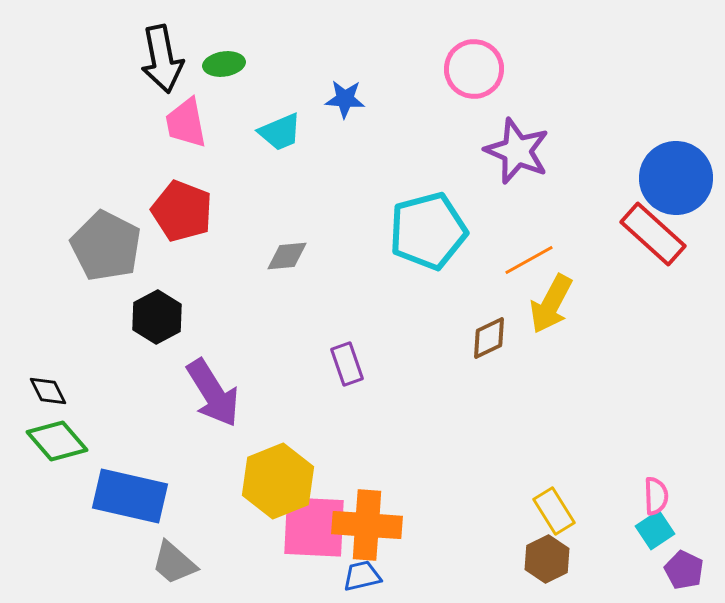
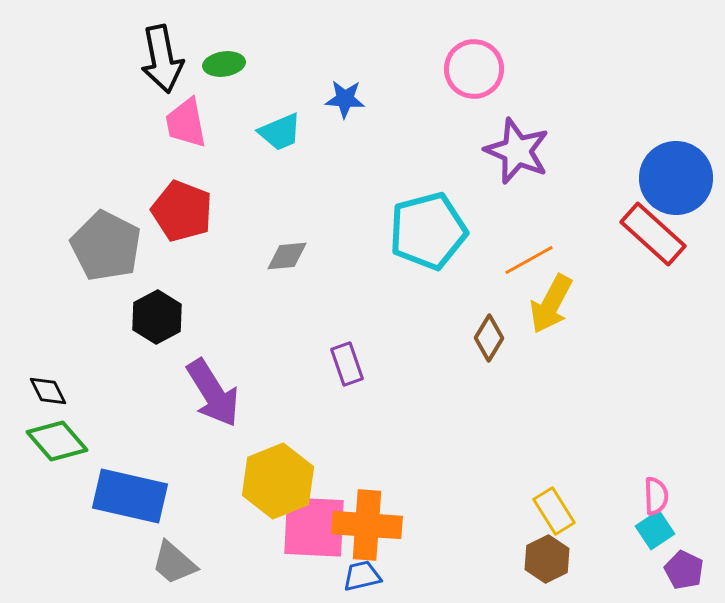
brown diamond: rotated 33 degrees counterclockwise
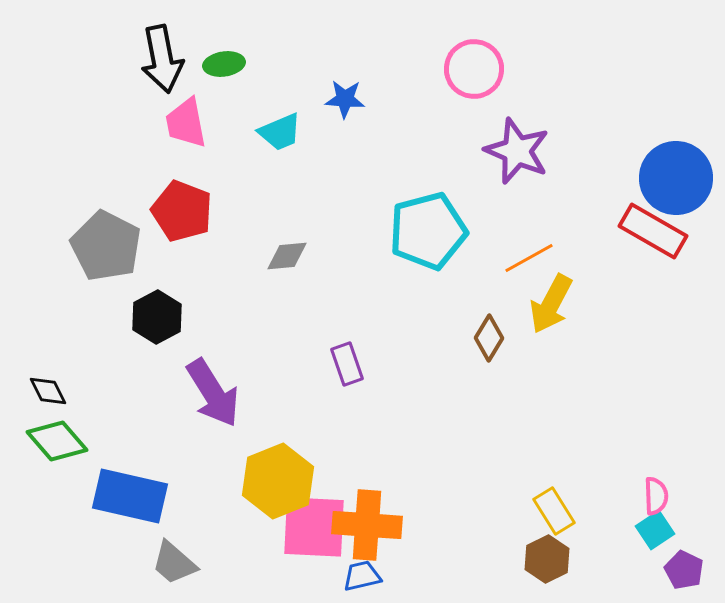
red rectangle: moved 3 px up; rotated 12 degrees counterclockwise
orange line: moved 2 px up
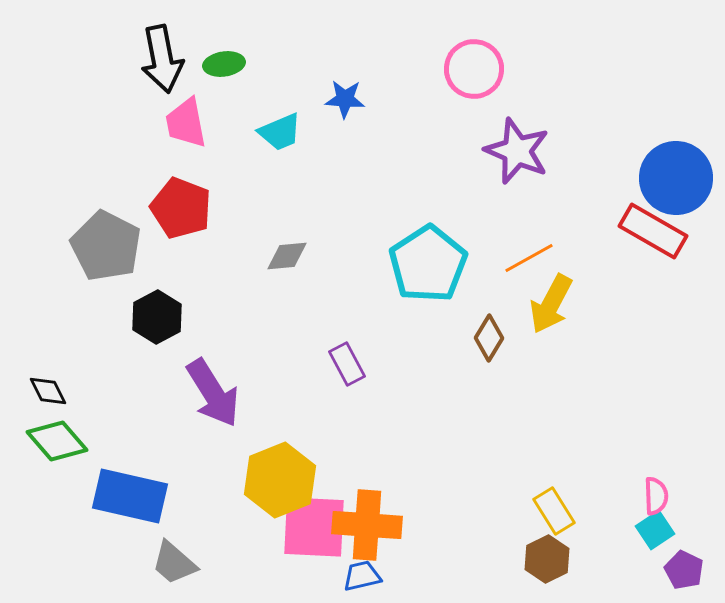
red pentagon: moved 1 px left, 3 px up
cyan pentagon: moved 33 px down; rotated 18 degrees counterclockwise
purple rectangle: rotated 9 degrees counterclockwise
yellow hexagon: moved 2 px right, 1 px up
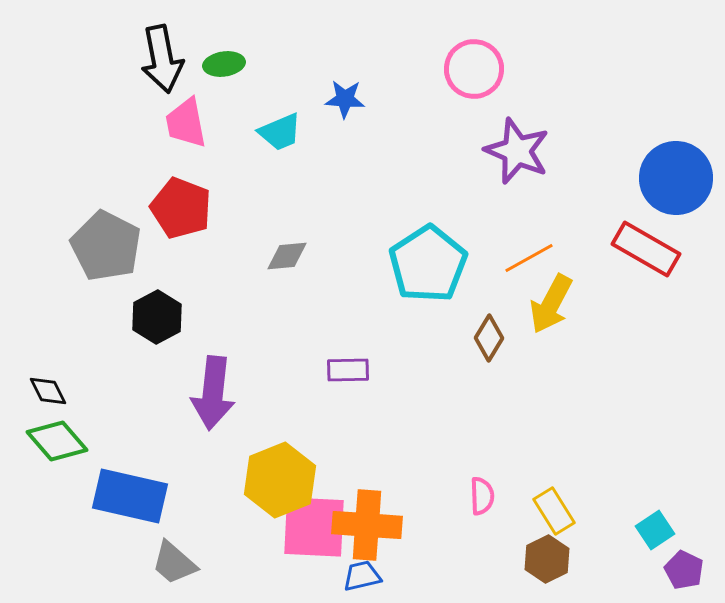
red rectangle: moved 7 px left, 18 px down
purple rectangle: moved 1 px right, 6 px down; rotated 63 degrees counterclockwise
purple arrow: rotated 38 degrees clockwise
pink semicircle: moved 174 px left
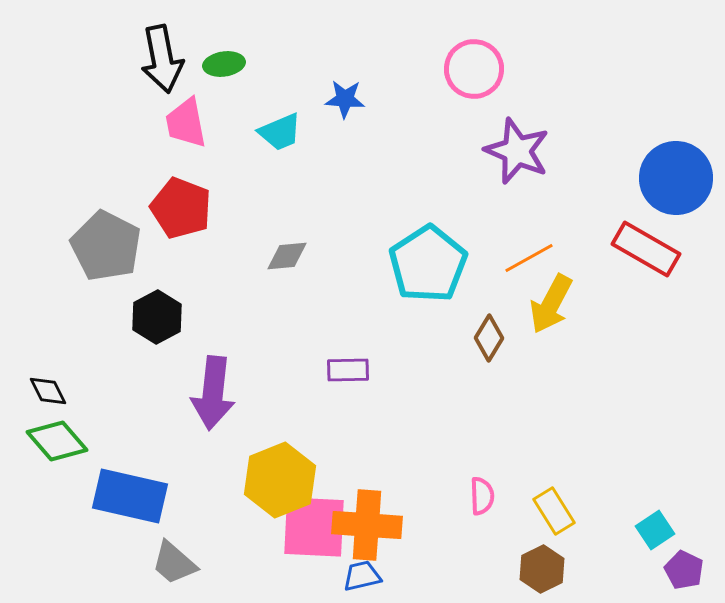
brown hexagon: moved 5 px left, 10 px down
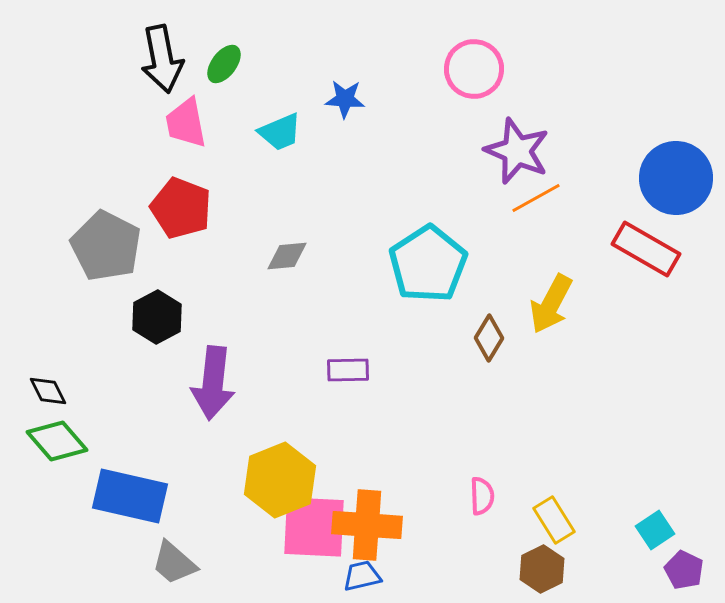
green ellipse: rotated 45 degrees counterclockwise
orange line: moved 7 px right, 60 px up
purple arrow: moved 10 px up
yellow rectangle: moved 9 px down
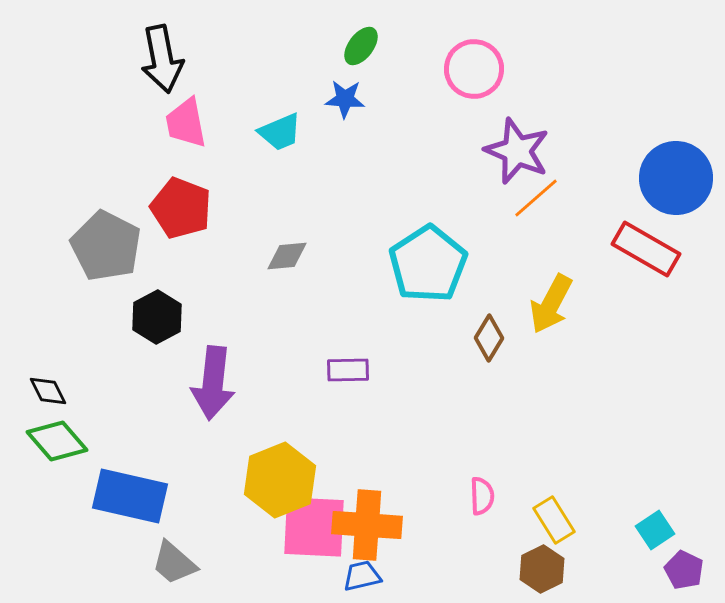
green ellipse: moved 137 px right, 18 px up
orange line: rotated 12 degrees counterclockwise
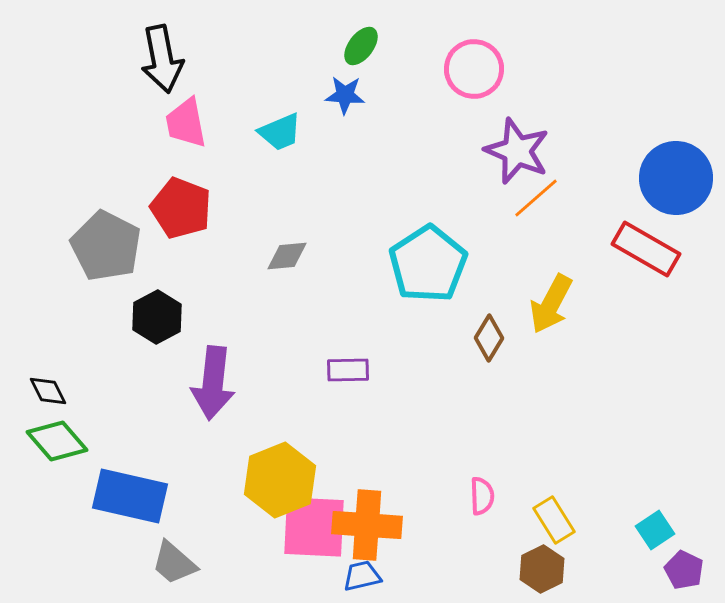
blue star: moved 4 px up
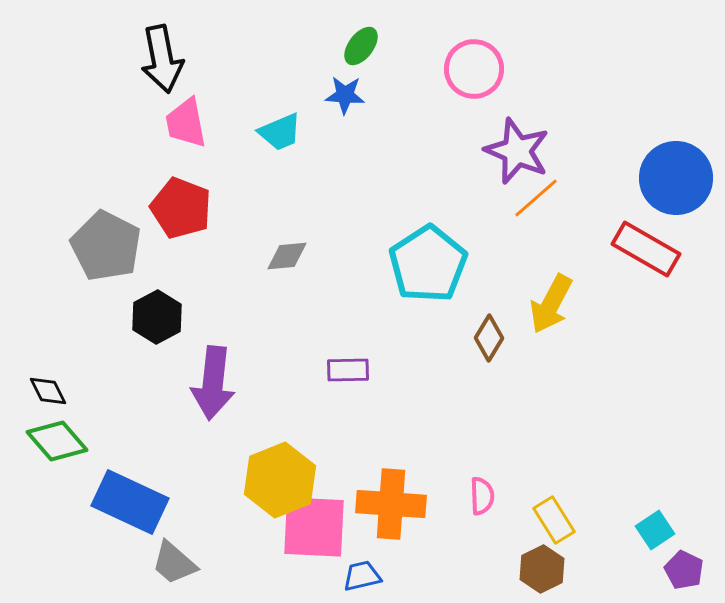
blue rectangle: moved 6 px down; rotated 12 degrees clockwise
orange cross: moved 24 px right, 21 px up
